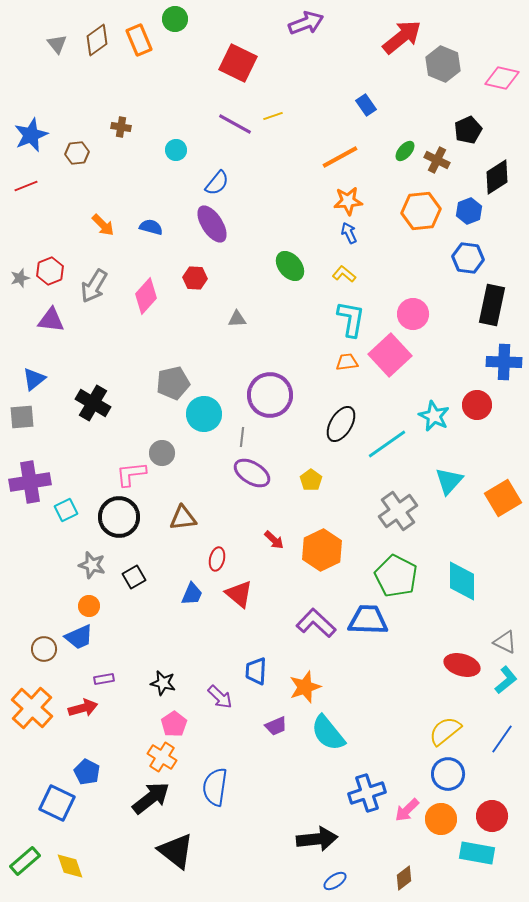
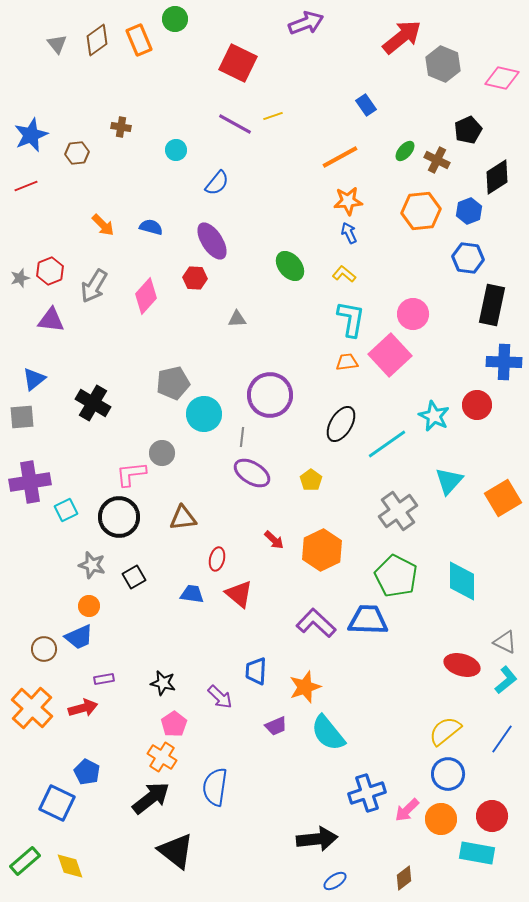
purple ellipse at (212, 224): moved 17 px down
blue trapezoid at (192, 594): rotated 105 degrees counterclockwise
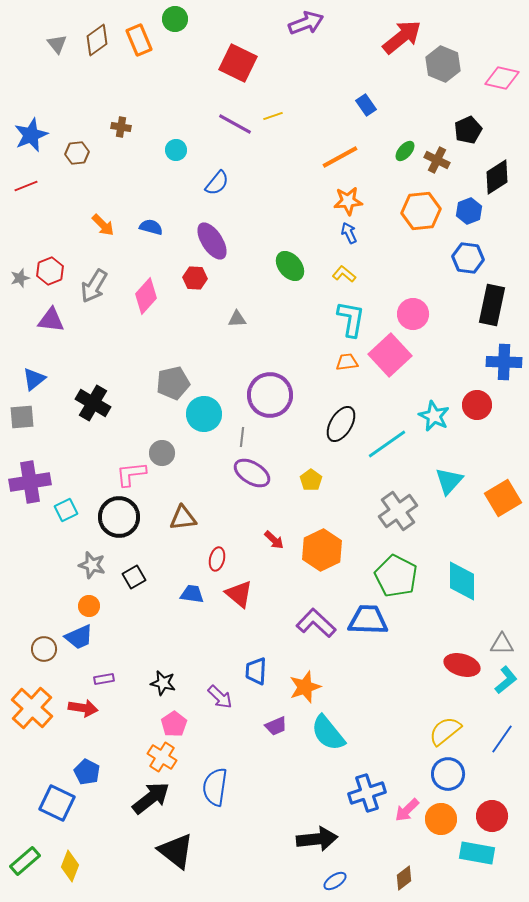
gray triangle at (505, 642): moved 3 px left, 2 px down; rotated 25 degrees counterclockwise
red arrow at (83, 708): rotated 24 degrees clockwise
yellow diamond at (70, 866): rotated 40 degrees clockwise
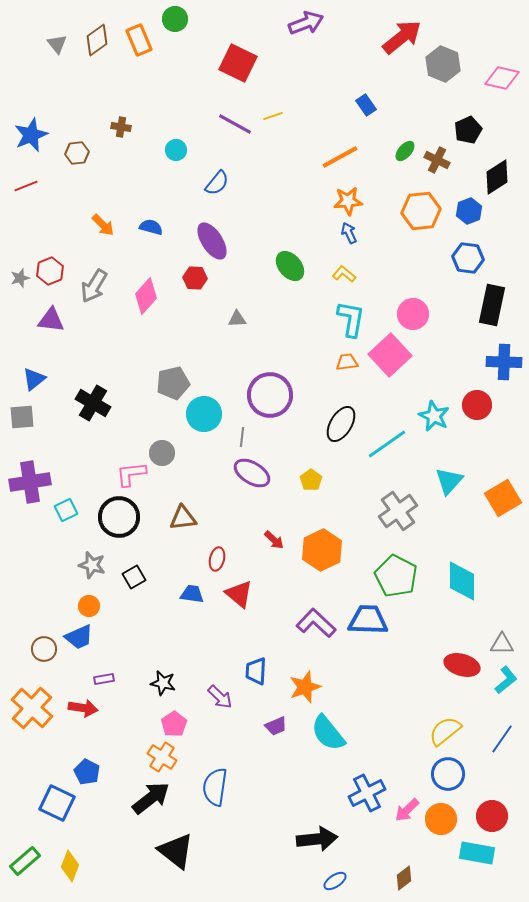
blue cross at (367, 793): rotated 9 degrees counterclockwise
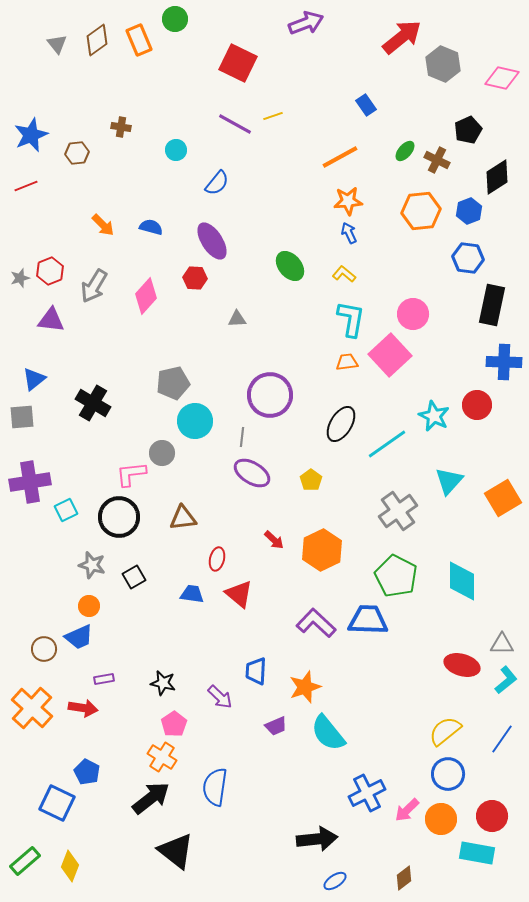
cyan circle at (204, 414): moved 9 px left, 7 px down
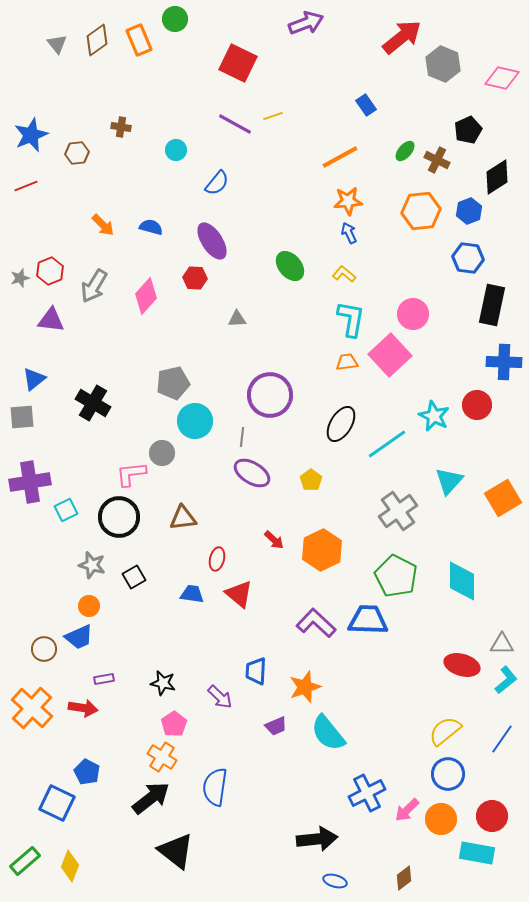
blue ellipse at (335, 881): rotated 50 degrees clockwise
